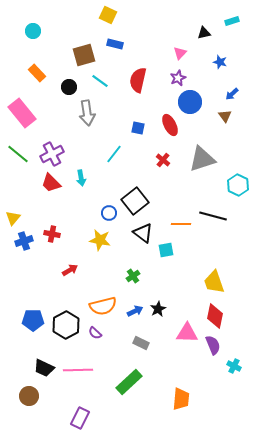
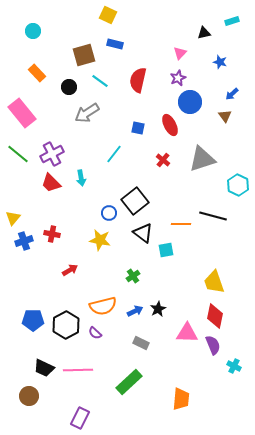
gray arrow at (87, 113): rotated 65 degrees clockwise
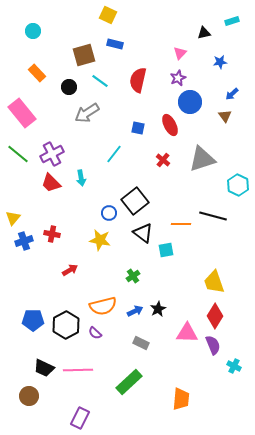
blue star at (220, 62): rotated 24 degrees counterclockwise
red diamond at (215, 316): rotated 20 degrees clockwise
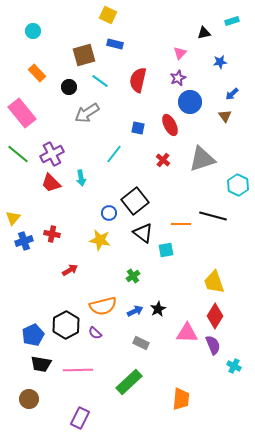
blue pentagon at (33, 320): moved 15 px down; rotated 25 degrees counterclockwise
black trapezoid at (44, 368): moved 3 px left, 4 px up; rotated 15 degrees counterclockwise
brown circle at (29, 396): moved 3 px down
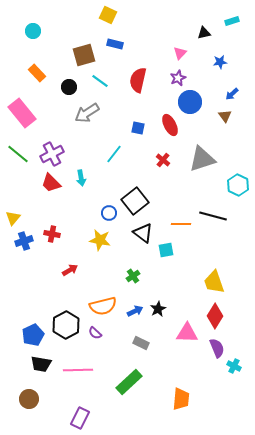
purple semicircle at (213, 345): moved 4 px right, 3 px down
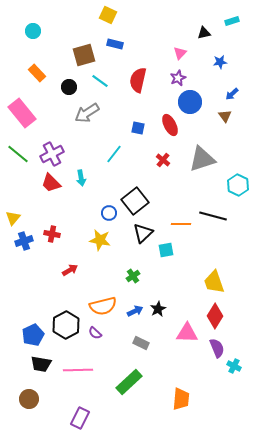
black triangle at (143, 233): rotated 40 degrees clockwise
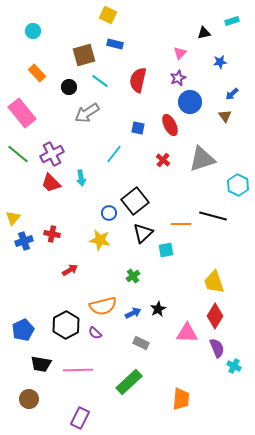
blue arrow at (135, 311): moved 2 px left, 2 px down
blue pentagon at (33, 335): moved 10 px left, 5 px up
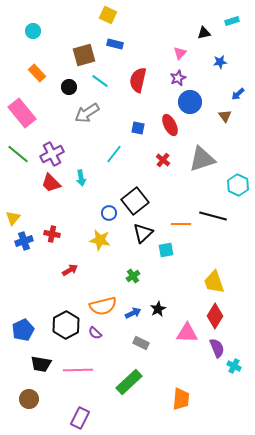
blue arrow at (232, 94): moved 6 px right
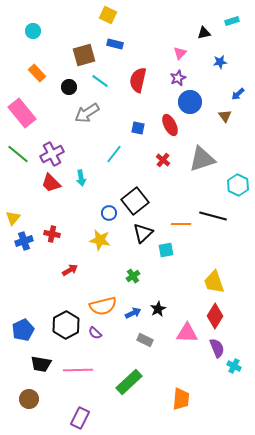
gray rectangle at (141, 343): moved 4 px right, 3 px up
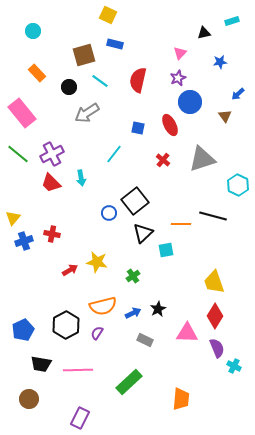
yellow star at (100, 240): moved 3 px left, 22 px down
purple semicircle at (95, 333): moved 2 px right; rotated 80 degrees clockwise
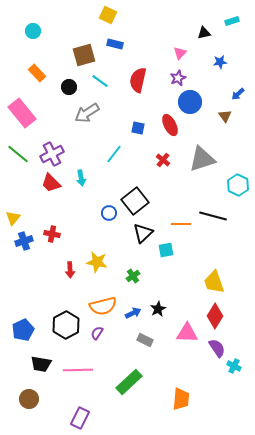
red arrow at (70, 270): rotated 119 degrees clockwise
purple semicircle at (217, 348): rotated 12 degrees counterclockwise
